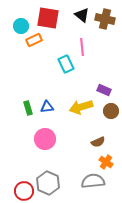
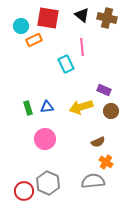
brown cross: moved 2 px right, 1 px up
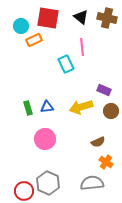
black triangle: moved 1 px left, 2 px down
gray semicircle: moved 1 px left, 2 px down
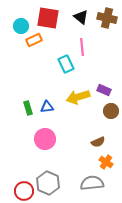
yellow arrow: moved 3 px left, 10 px up
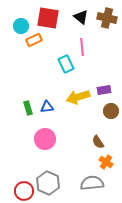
purple rectangle: rotated 32 degrees counterclockwise
brown semicircle: rotated 80 degrees clockwise
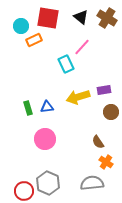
brown cross: rotated 18 degrees clockwise
pink line: rotated 48 degrees clockwise
brown circle: moved 1 px down
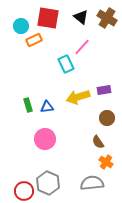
green rectangle: moved 3 px up
brown circle: moved 4 px left, 6 px down
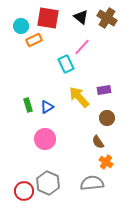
yellow arrow: moved 1 px right; rotated 65 degrees clockwise
blue triangle: rotated 24 degrees counterclockwise
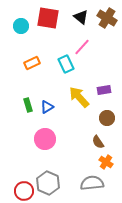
orange rectangle: moved 2 px left, 23 px down
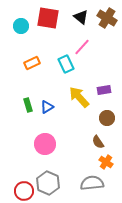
pink circle: moved 5 px down
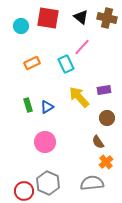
brown cross: rotated 18 degrees counterclockwise
pink circle: moved 2 px up
orange cross: rotated 16 degrees clockwise
